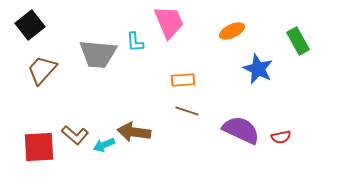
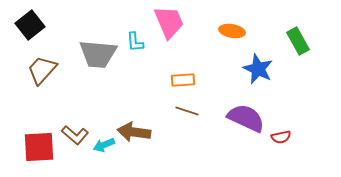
orange ellipse: rotated 35 degrees clockwise
purple semicircle: moved 5 px right, 12 px up
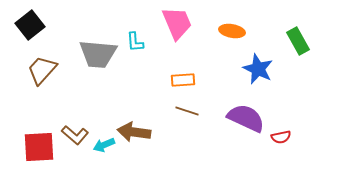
pink trapezoid: moved 8 px right, 1 px down
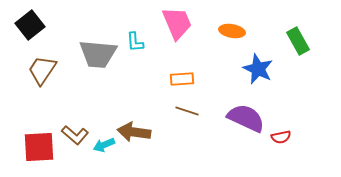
brown trapezoid: rotated 8 degrees counterclockwise
orange rectangle: moved 1 px left, 1 px up
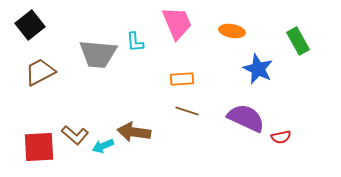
brown trapezoid: moved 2 px left, 2 px down; rotated 28 degrees clockwise
cyan arrow: moved 1 px left, 1 px down
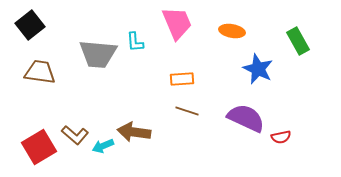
brown trapezoid: rotated 36 degrees clockwise
red square: rotated 28 degrees counterclockwise
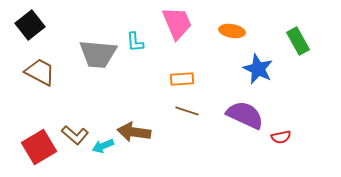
brown trapezoid: rotated 20 degrees clockwise
purple semicircle: moved 1 px left, 3 px up
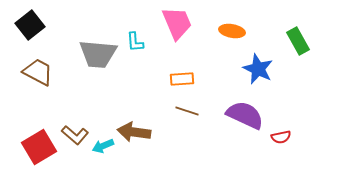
brown trapezoid: moved 2 px left
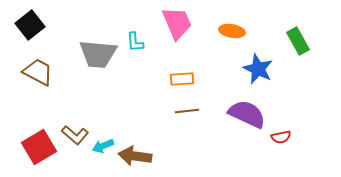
brown line: rotated 25 degrees counterclockwise
purple semicircle: moved 2 px right, 1 px up
brown arrow: moved 1 px right, 24 px down
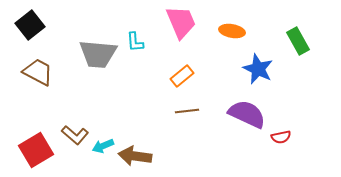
pink trapezoid: moved 4 px right, 1 px up
orange rectangle: moved 3 px up; rotated 35 degrees counterclockwise
red square: moved 3 px left, 3 px down
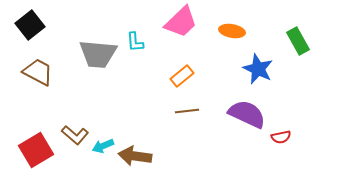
pink trapezoid: rotated 69 degrees clockwise
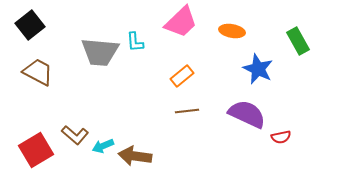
gray trapezoid: moved 2 px right, 2 px up
